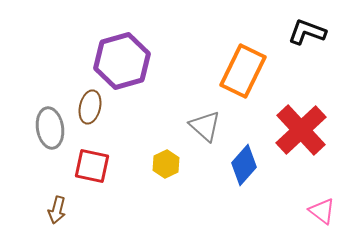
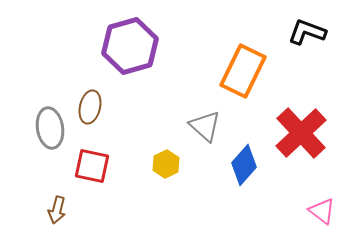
purple hexagon: moved 8 px right, 15 px up
red cross: moved 3 px down
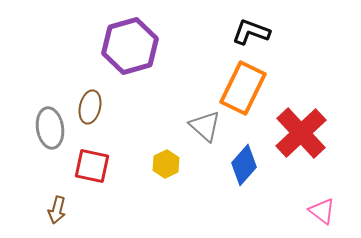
black L-shape: moved 56 px left
orange rectangle: moved 17 px down
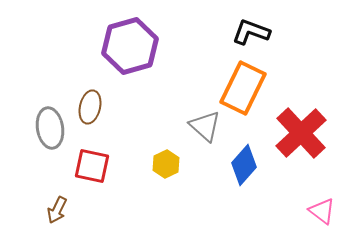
brown arrow: rotated 12 degrees clockwise
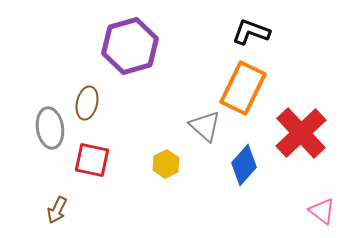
brown ellipse: moved 3 px left, 4 px up
red square: moved 6 px up
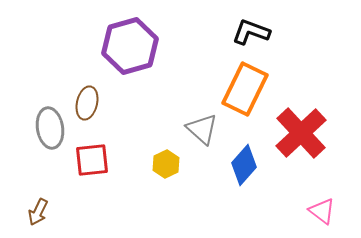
orange rectangle: moved 2 px right, 1 px down
gray triangle: moved 3 px left, 3 px down
red square: rotated 18 degrees counterclockwise
brown arrow: moved 19 px left, 2 px down
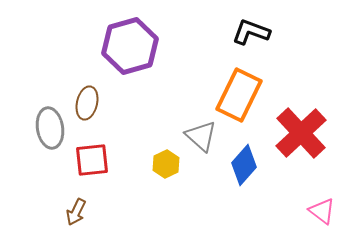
orange rectangle: moved 6 px left, 6 px down
gray triangle: moved 1 px left, 7 px down
brown arrow: moved 38 px right
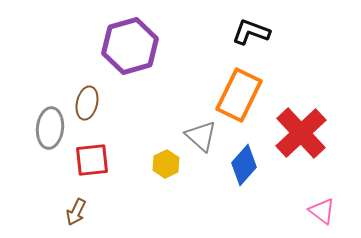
gray ellipse: rotated 15 degrees clockwise
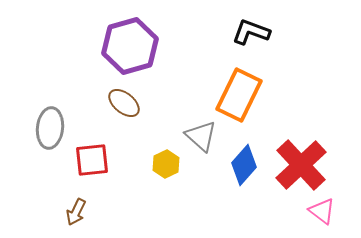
brown ellipse: moved 37 px right; rotated 64 degrees counterclockwise
red cross: moved 32 px down
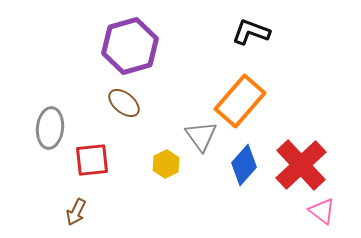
orange rectangle: moved 1 px right, 6 px down; rotated 15 degrees clockwise
gray triangle: rotated 12 degrees clockwise
